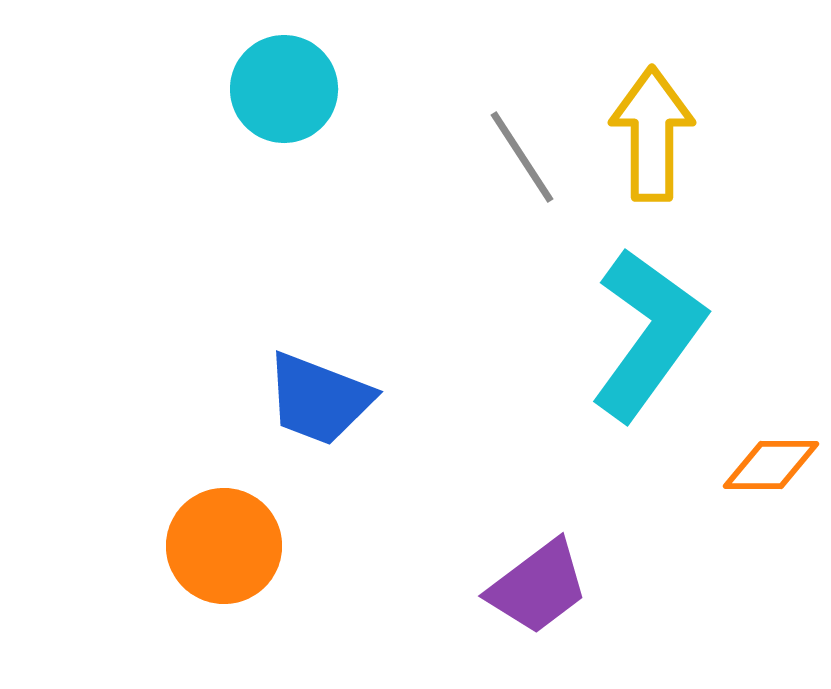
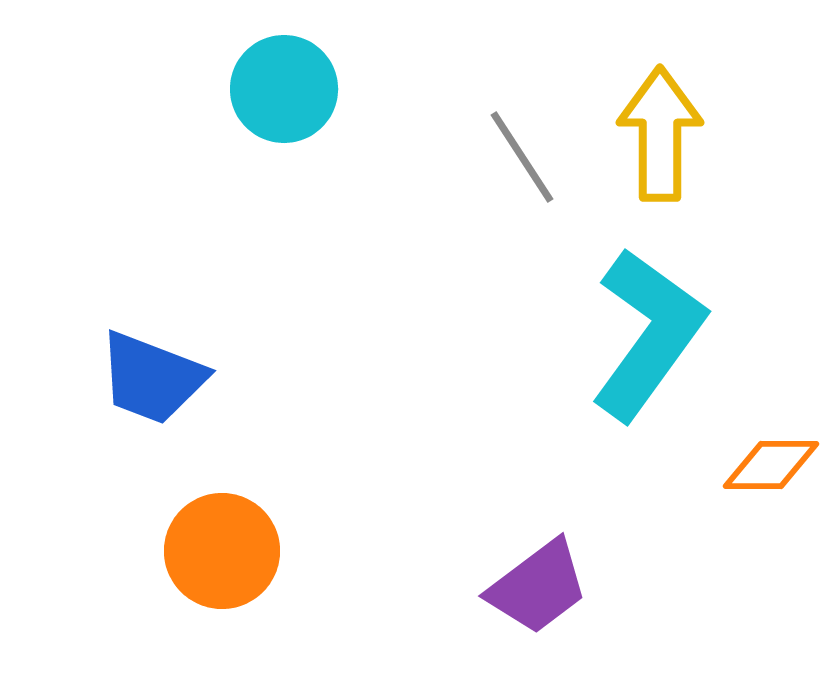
yellow arrow: moved 8 px right
blue trapezoid: moved 167 px left, 21 px up
orange circle: moved 2 px left, 5 px down
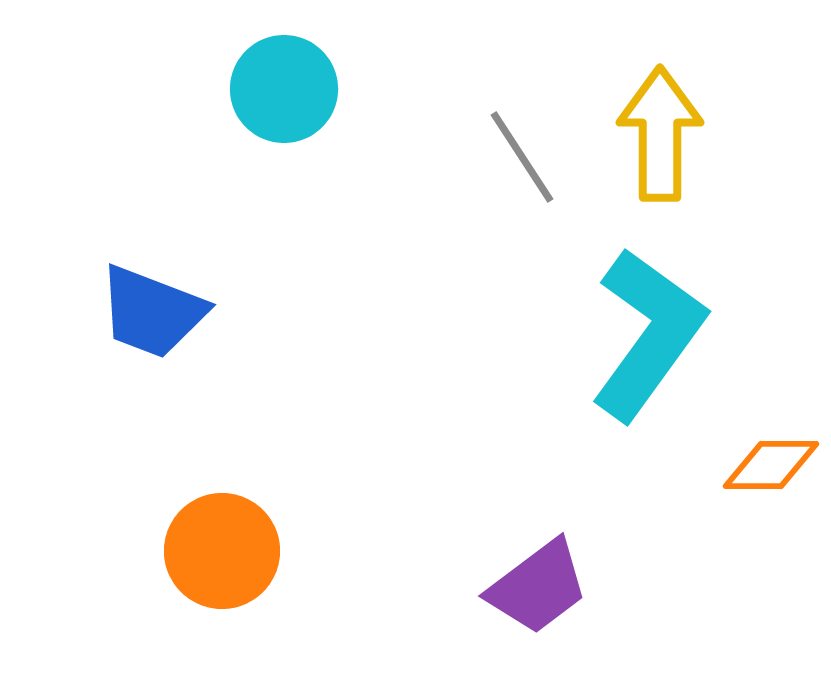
blue trapezoid: moved 66 px up
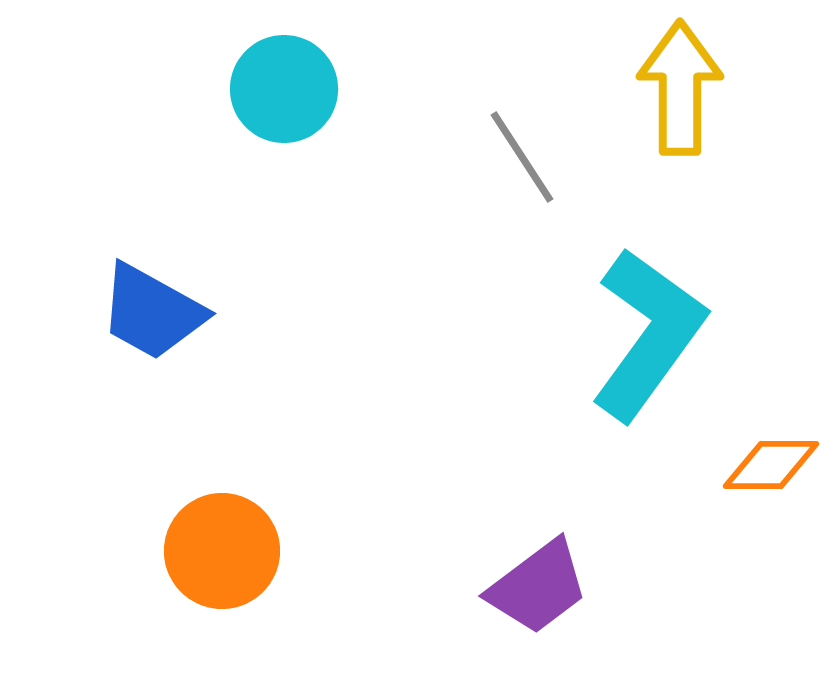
yellow arrow: moved 20 px right, 46 px up
blue trapezoid: rotated 8 degrees clockwise
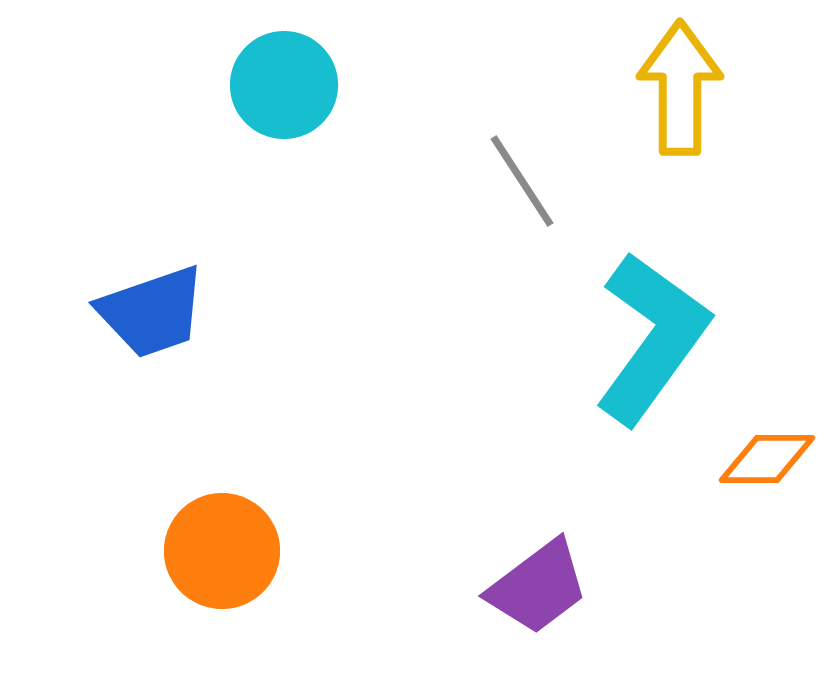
cyan circle: moved 4 px up
gray line: moved 24 px down
blue trapezoid: rotated 48 degrees counterclockwise
cyan L-shape: moved 4 px right, 4 px down
orange diamond: moved 4 px left, 6 px up
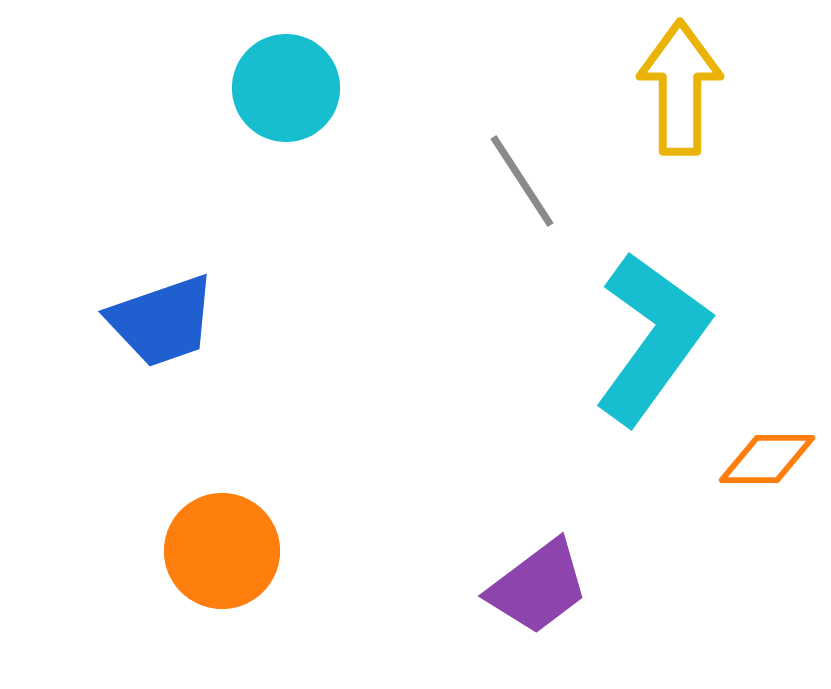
cyan circle: moved 2 px right, 3 px down
blue trapezoid: moved 10 px right, 9 px down
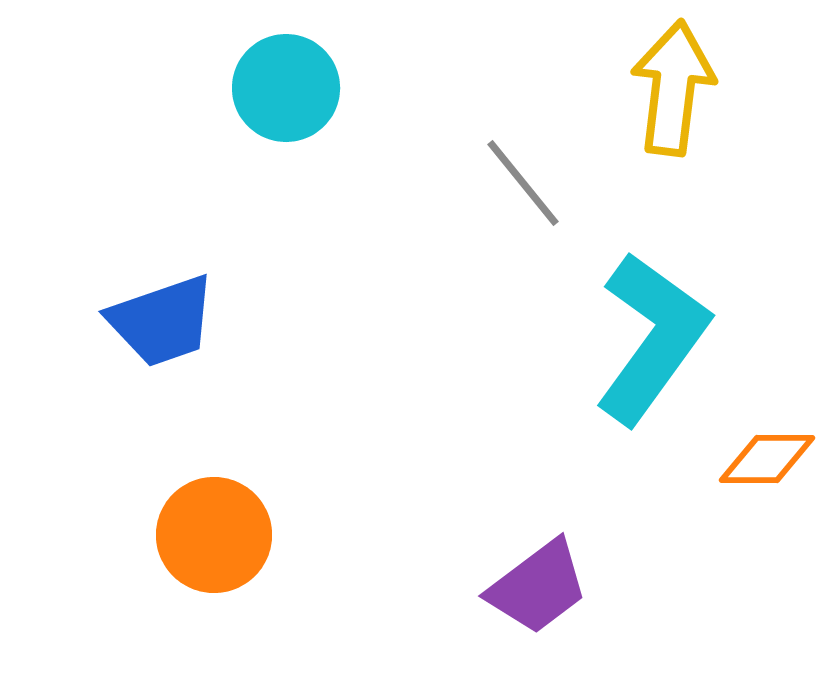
yellow arrow: moved 7 px left; rotated 7 degrees clockwise
gray line: moved 1 px right, 2 px down; rotated 6 degrees counterclockwise
orange circle: moved 8 px left, 16 px up
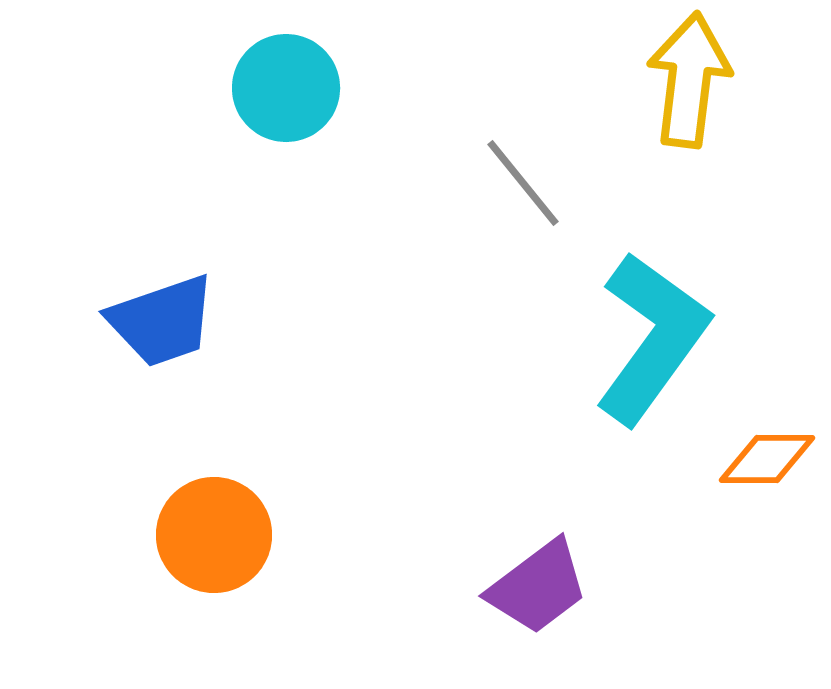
yellow arrow: moved 16 px right, 8 px up
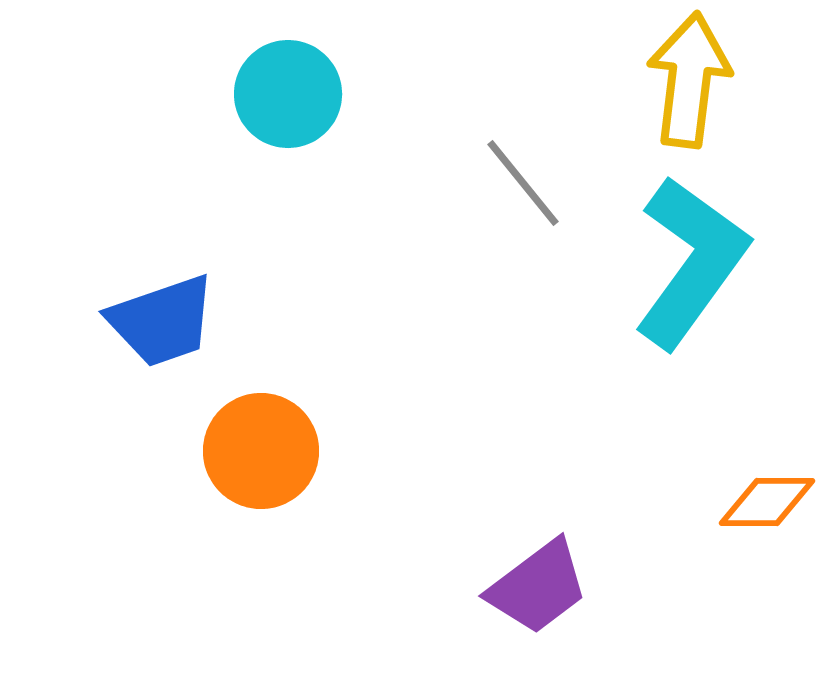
cyan circle: moved 2 px right, 6 px down
cyan L-shape: moved 39 px right, 76 px up
orange diamond: moved 43 px down
orange circle: moved 47 px right, 84 px up
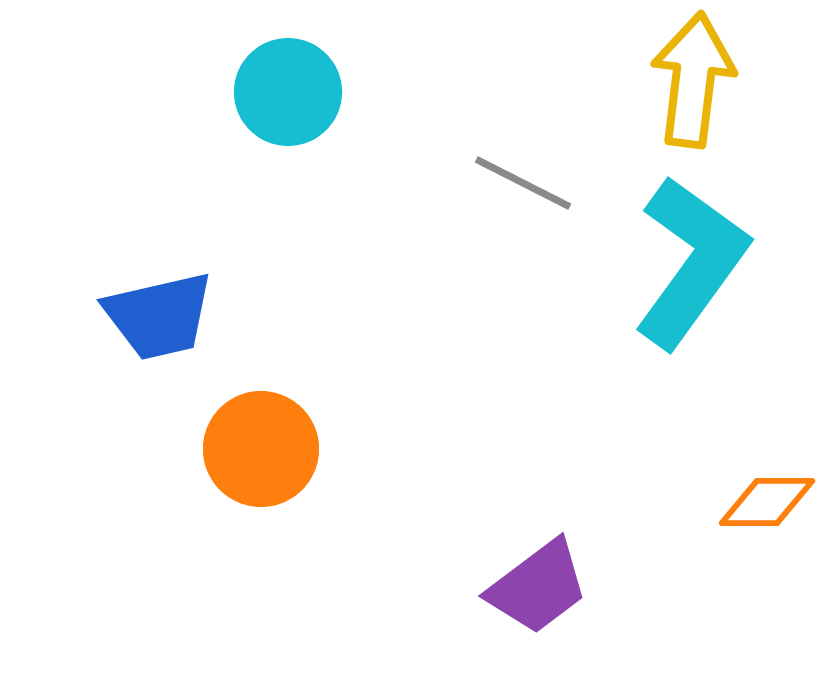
yellow arrow: moved 4 px right
cyan circle: moved 2 px up
gray line: rotated 24 degrees counterclockwise
blue trapezoid: moved 3 px left, 5 px up; rotated 6 degrees clockwise
orange circle: moved 2 px up
